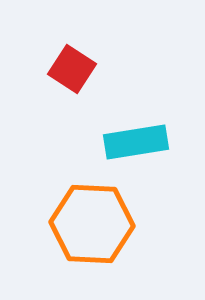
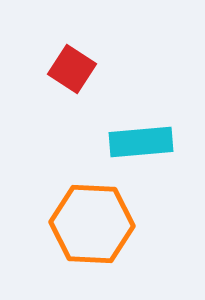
cyan rectangle: moved 5 px right; rotated 4 degrees clockwise
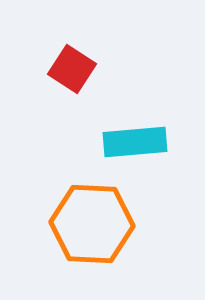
cyan rectangle: moved 6 px left
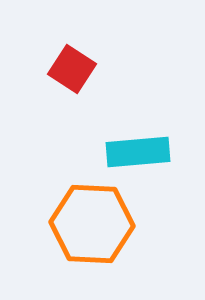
cyan rectangle: moved 3 px right, 10 px down
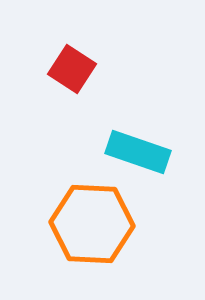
cyan rectangle: rotated 24 degrees clockwise
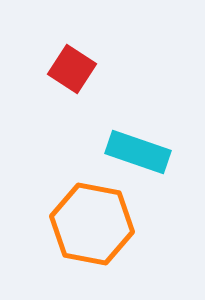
orange hexagon: rotated 8 degrees clockwise
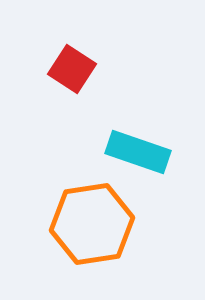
orange hexagon: rotated 20 degrees counterclockwise
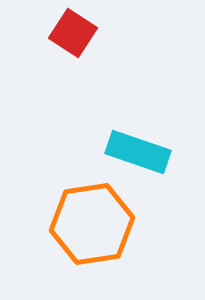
red square: moved 1 px right, 36 px up
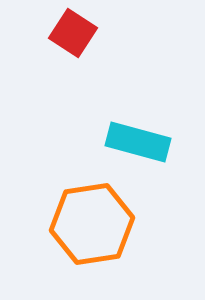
cyan rectangle: moved 10 px up; rotated 4 degrees counterclockwise
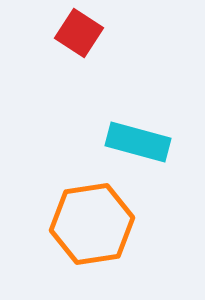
red square: moved 6 px right
